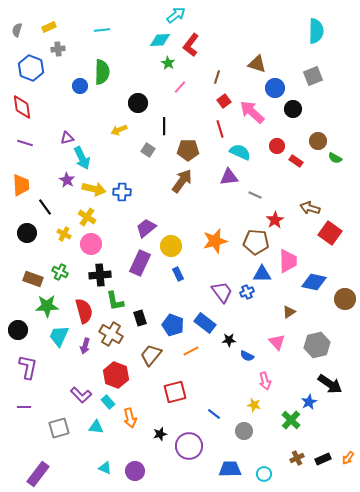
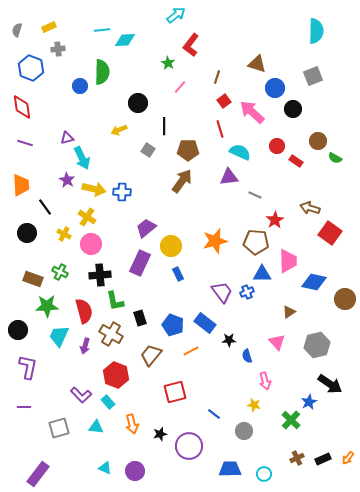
cyan diamond at (160, 40): moved 35 px left
blue semicircle at (247, 356): rotated 48 degrees clockwise
orange arrow at (130, 418): moved 2 px right, 6 px down
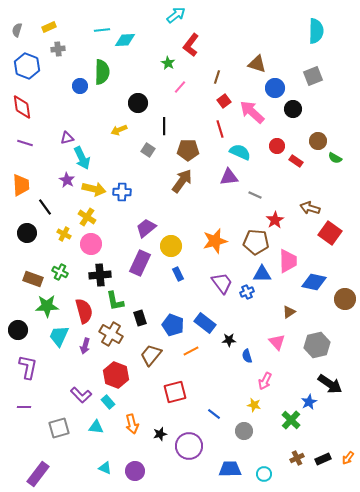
blue hexagon at (31, 68): moved 4 px left, 2 px up
purple trapezoid at (222, 292): moved 9 px up
pink arrow at (265, 381): rotated 42 degrees clockwise
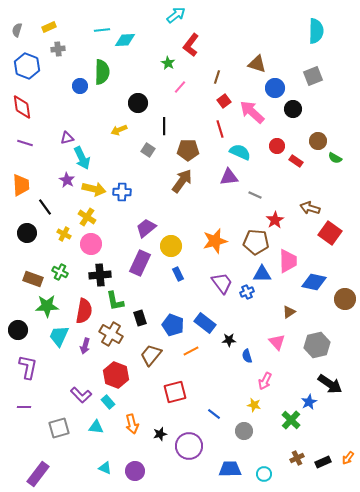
red semicircle at (84, 311): rotated 25 degrees clockwise
black rectangle at (323, 459): moved 3 px down
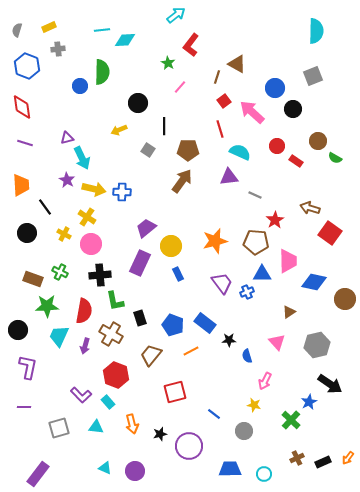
brown triangle at (257, 64): moved 20 px left; rotated 12 degrees clockwise
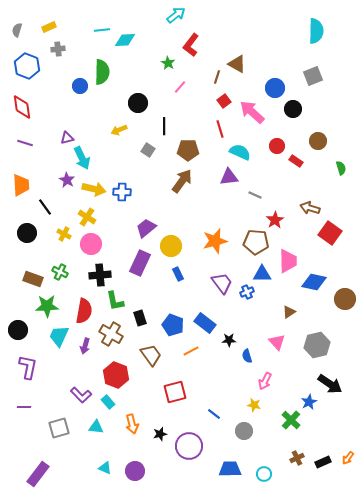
green semicircle at (335, 158): moved 6 px right, 10 px down; rotated 136 degrees counterclockwise
brown trapezoid at (151, 355): rotated 105 degrees clockwise
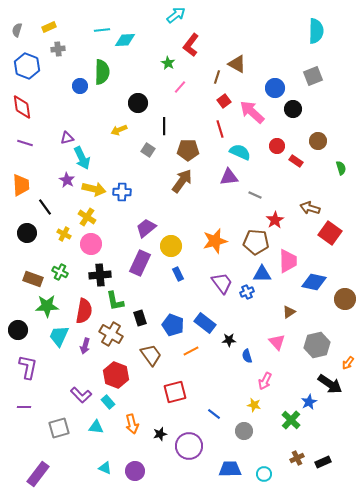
orange arrow at (348, 458): moved 95 px up
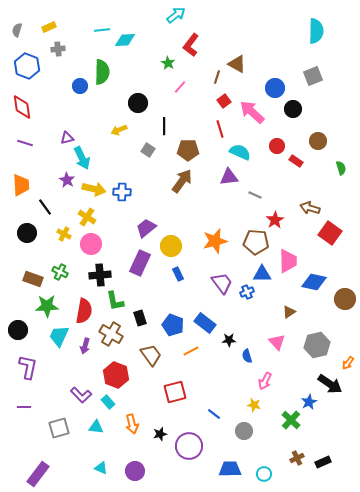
cyan triangle at (105, 468): moved 4 px left
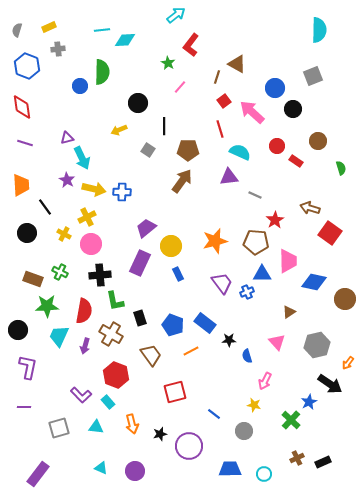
cyan semicircle at (316, 31): moved 3 px right, 1 px up
yellow cross at (87, 217): rotated 30 degrees clockwise
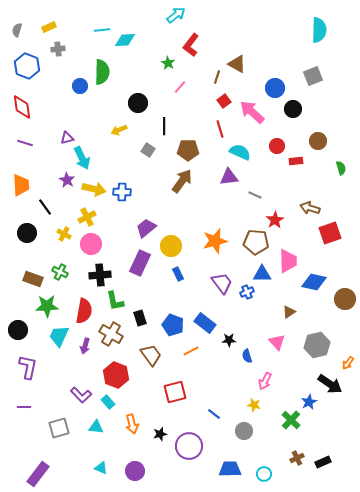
red rectangle at (296, 161): rotated 40 degrees counterclockwise
red square at (330, 233): rotated 35 degrees clockwise
